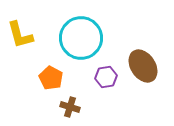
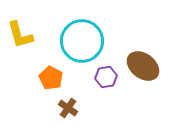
cyan circle: moved 1 px right, 3 px down
brown ellipse: rotated 20 degrees counterclockwise
brown cross: moved 2 px left, 1 px down; rotated 18 degrees clockwise
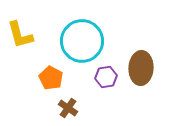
brown ellipse: moved 2 px left, 2 px down; rotated 56 degrees clockwise
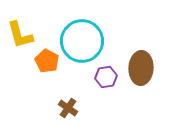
orange pentagon: moved 4 px left, 17 px up
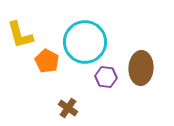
cyan circle: moved 3 px right, 1 px down
purple hexagon: rotated 15 degrees clockwise
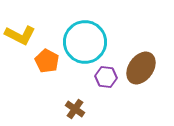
yellow L-shape: rotated 48 degrees counterclockwise
brown ellipse: rotated 32 degrees clockwise
brown cross: moved 7 px right, 1 px down
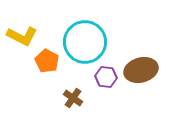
yellow L-shape: moved 2 px right, 1 px down
brown ellipse: moved 2 px down; rotated 40 degrees clockwise
brown cross: moved 2 px left, 11 px up
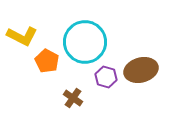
purple hexagon: rotated 10 degrees clockwise
